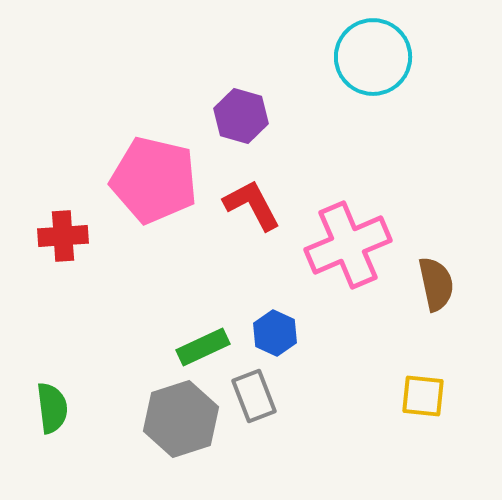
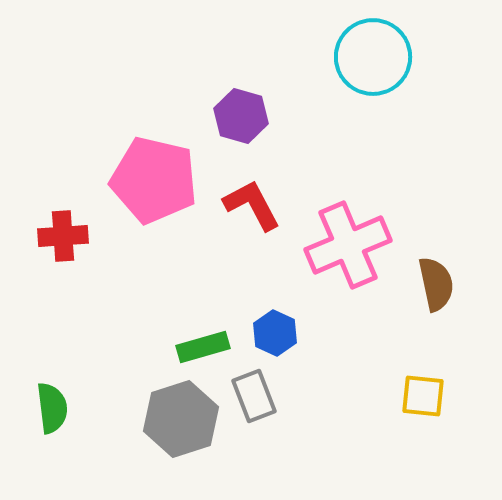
green rectangle: rotated 9 degrees clockwise
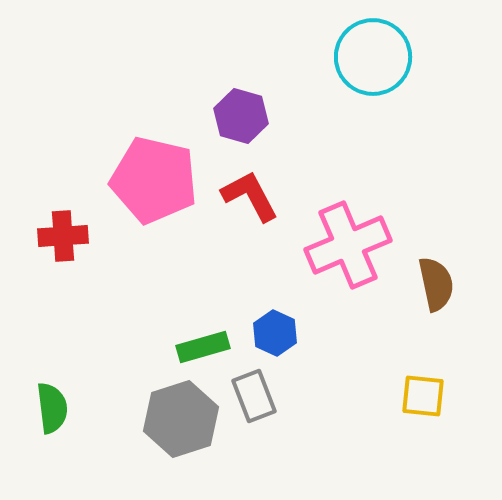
red L-shape: moved 2 px left, 9 px up
